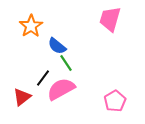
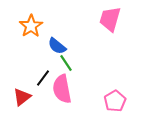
pink semicircle: moved 1 px right; rotated 72 degrees counterclockwise
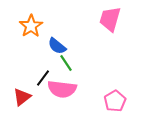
pink semicircle: rotated 72 degrees counterclockwise
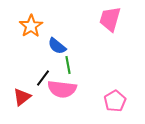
green line: moved 2 px right, 2 px down; rotated 24 degrees clockwise
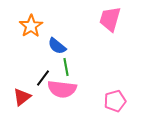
green line: moved 2 px left, 2 px down
pink pentagon: rotated 15 degrees clockwise
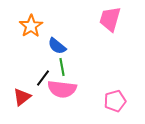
green line: moved 4 px left
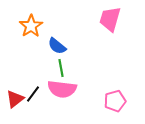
green line: moved 1 px left, 1 px down
black line: moved 10 px left, 16 px down
red triangle: moved 7 px left, 2 px down
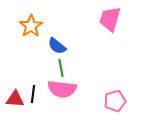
black line: rotated 30 degrees counterclockwise
red triangle: rotated 42 degrees clockwise
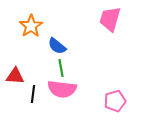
red triangle: moved 23 px up
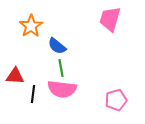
pink pentagon: moved 1 px right, 1 px up
